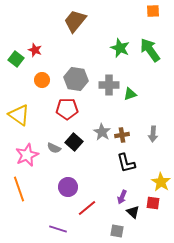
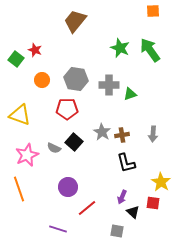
yellow triangle: moved 1 px right; rotated 15 degrees counterclockwise
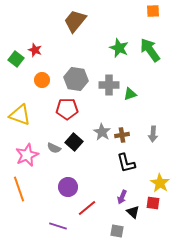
green star: moved 1 px left
yellow star: moved 1 px left, 1 px down
purple line: moved 3 px up
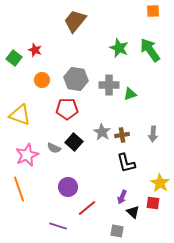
green square: moved 2 px left, 1 px up
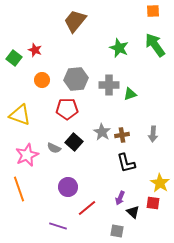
green arrow: moved 5 px right, 5 px up
gray hexagon: rotated 15 degrees counterclockwise
purple arrow: moved 2 px left, 1 px down
